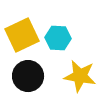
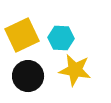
cyan hexagon: moved 3 px right
yellow star: moved 5 px left, 6 px up
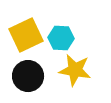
yellow square: moved 4 px right
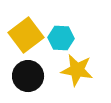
yellow square: rotated 12 degrees counterclockwise
yellow star: moved 2 px right
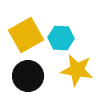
yellow square: rotated 8 degrees clockwise
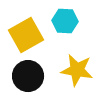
cyan hexagon: moved 4 px right, 17 px up
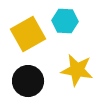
yellow square: moved 2 px right, 1 px up
black circle: moved 5 px down
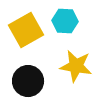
yellow square: moved 2 px left, 4 px up
yellow star: moved 1 px left, 4 px up
